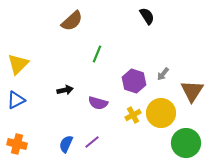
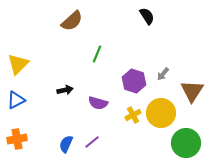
orange cross: moved 5 px up; rotated 24 degrees counterclockwise
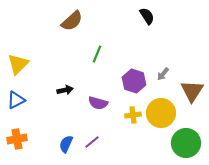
yellow cross: rotated 21 degrees clockwise
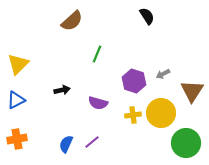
gray arrow: rotated 24 degrees clockwise
black arrow: moved 3 px left
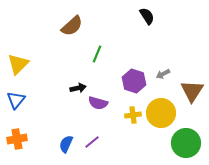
brown semicircle: moved 5 px down
black arrow: moved 16 px right, 2 px up
blue triangle: rotated 24 degrees counterclockwise
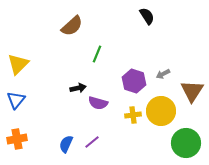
yellow circle: moved 2 px up
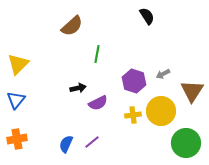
green line: rotated 12 degrees counterclockwise
purple semicircle: rotated 42 degrees counterclockwise
